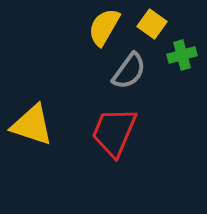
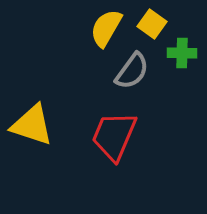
yellow semicircle: moved 2 px right, 1 px down
green cross: moved 2 px up; rotated 16 degrees clockwise
gray semicircle: moved 3 px right
red trapezoid: moved 4 px down
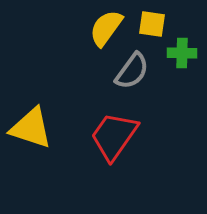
yellow square: rotated 28 degrees counterclockwise
yellow semicircle: rotated 6 degrees clockwise
yellow triangle: moved 1 px left, 3 px down
red trapezoid: rotated 12 degrees clockwise
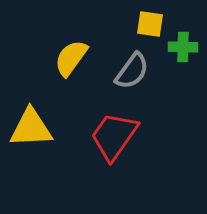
yellow square: moved 2 px left
yellow semicircle: moved 35 px left, 30 px down
green cross: moved 1 px right, 6 px up
yellow triangle: rotated 21 degrees counterclockwise
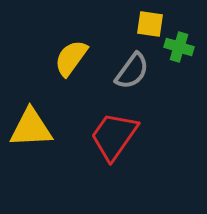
green cross: moved 4 px left; rotated 16 degrees clockwise
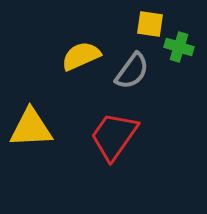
yellow semicircle: moved 10 px right, 2 px up; rotated 30 degrees clockwise
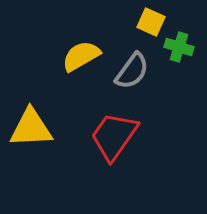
yellow square: moved 1 px right, 2 px up; rotated 16 degrees clockwise
yellow semicircle: rotated 6 degrees counterclockwise
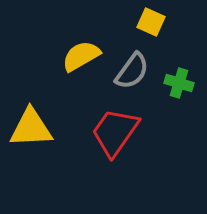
green cross: moved 36 px down
red trapezoid: moved 1 px right, 4 px up
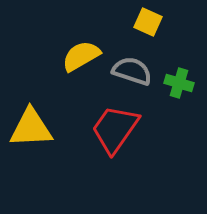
yellow square: moved 3 px left
gray semicircle: rotated 108 degrees counterclockwise
red trapezoid: moved 3 px up
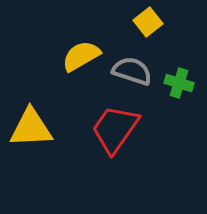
yellow square: rotated 28 degrees clockwise
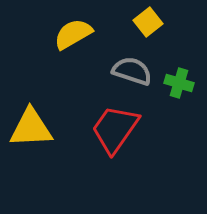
yellow semicircle: moved 8 px left, 22 px up
